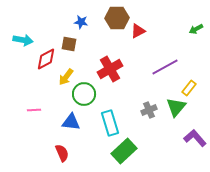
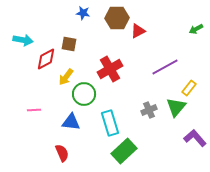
blue star: moved 2 px right, 9 px up
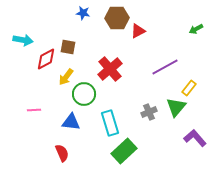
brown square: moved 1 px left, 3 px down
red cross: rotated 10 degrees counterclockwise
gray cross: moved 2 px down
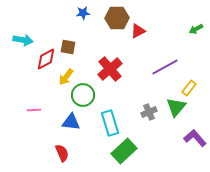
blue star: rotated 16 degrees counterclockwise
green circle: moved 1 px left, 1 px down
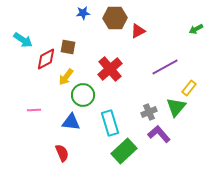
brown hexagon: moved 2 px left
cyan arrow: rotated 24 degrees clockwise
purple L-shape: moved 36 px left, 4 px up
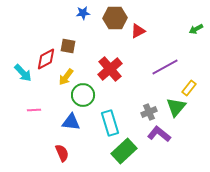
cyan arrow: moved 33 px down; rotated 12 degrees clockwise
brown square: moved 1 px up
purple L-shape: rotated 10 degrees counterclockwise
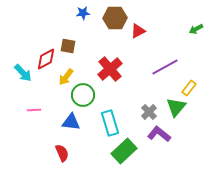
gray cross: rotated 21 degrees counterclockwise
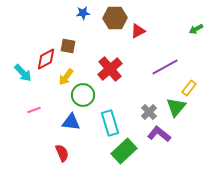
pink line: rotated 16 degrees counterclockwise
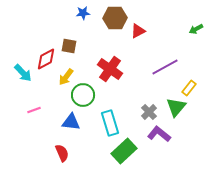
brown square: moved 1 px right
red cross: rotated 15 degrees counterclockwise
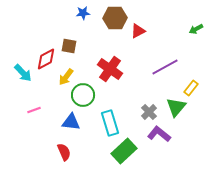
yellow rectangle: moved 2 px right
red semicircle: moved 2 px right, 1 px up
